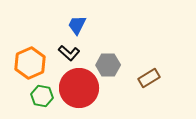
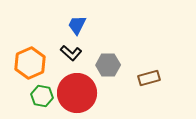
black L-shape: moved 2 px right
brown rectangle: rotated 15 degrees clockwise
red circle: moved 2 px left, 5 px down
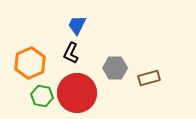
black L-shape: rotated 75 degrees clockwise
gray hexagon: moved 7 px right, 3 px down
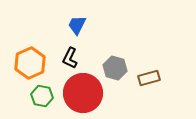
black L-shape: moved 1 px left, 5 px down
gray hexagon: rotated 15 degrees clockwise
red circle: moved 6 px right
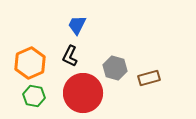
black L-shape: moved 2 px up
green hexagon: moved 8 px left
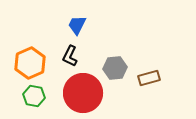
gray hexagon: rotated 20 degrees counterclockwise
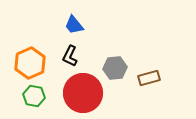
blue trapezoid: moved 3 px left; rotated 65 degrees counterclockwise
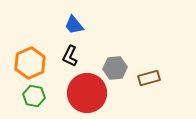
red circle: moved 4 px right
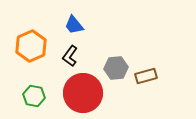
black L-shape: rotated 10 degrees clockwise
orange hexagon: moved 1 px right, 17 px up
gray hexagon: moved 1 px right
brown rectangle: moved 3 px left, 2 px up
red circle: moved 4 px left
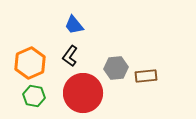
orange hexagon: moved 1 px left, 17 px down
brown rectangle: rotated 10 degrees clockwise
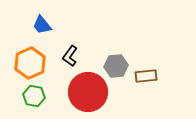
blue trapezoid: moved 32 px left
gray hexagon: moved 2 px up
red circle: moved 5 px right, 1 px up
